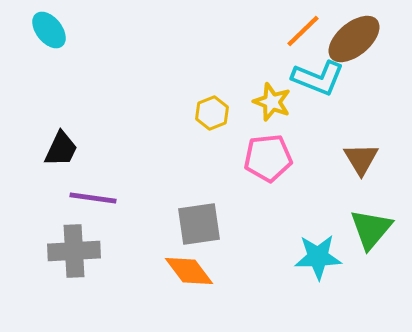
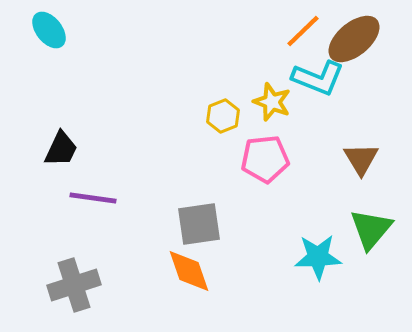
yellow hexagon: moved 11 px right, 3 px down
pink pentagon: moved 3 px left, 1 px down
gray cross: moved 34 px down; rotated 15 degrees counterclockwise
orange diamond: rotated 18 degrees clockwise
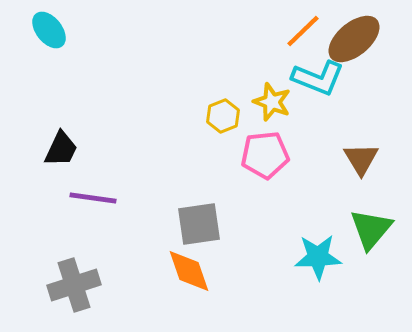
pink pentagon: moved 4 px up
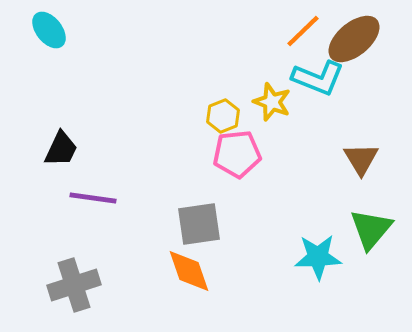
pink pentagon: moved 28 px left, 1 px up
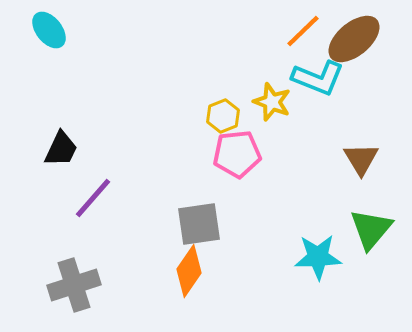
purple line: rotated 57 degrees counterclockwise
orange diamond: rotated 54 degrees clockwise
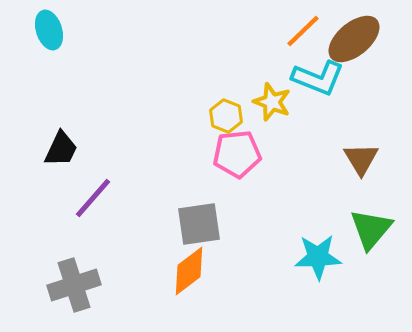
cyan ellipse: rotated 21 degrees clockwise
yellow hexagon: moved 3 px right; rotated 16 degrees counterclockwise
orange diamond: rotated 18 degrees clockwise
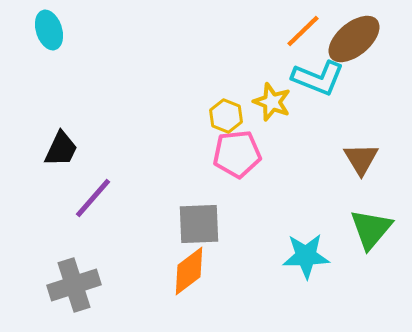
gray square: rotated 6 degrees clockwise
cyan star: moved 12 px left, 1 px up
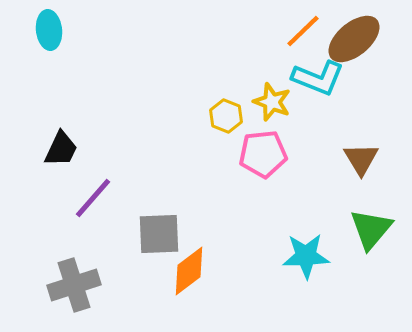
cyan ellipse: rotated 12 degrees clockwise
pink pentagon: moved 26 px right
gray square: moved 40 px left, 10 px down
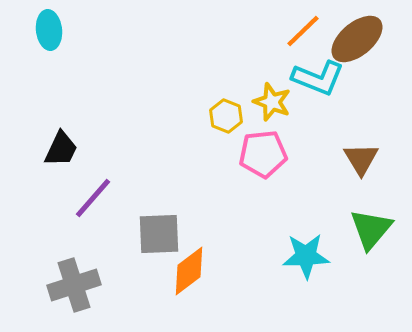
brown ellipse: moved 3 px right
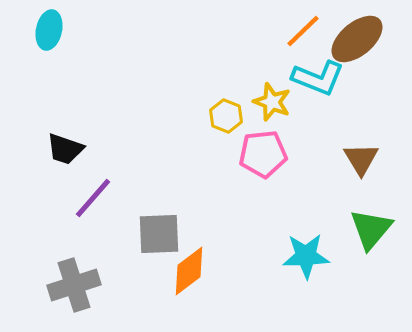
cyan ellipse: rotated 18 degrees clockwise
black trapezoid: moved 4 px right; rotated 84 degrees clockwise
